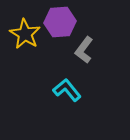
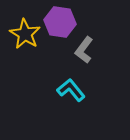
purple hexagon: rotated 12 degrees clockwise
cyan L-shape: moved 4 px right
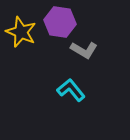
yellow star: moved 4 px left, 2 px up; rotated 8 degrees counterclockwise
gray L-shape: rotated 96 degrees counterclockwise
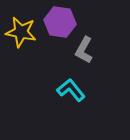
yellow star: rotated 12 degrees counterclockwise
gray L-shape: rotated 88 degrees clockwise
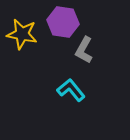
purple hexagon: moved 3 px right
yellow star: moved 1 px right, 2 px down
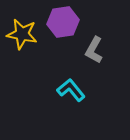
purple hexagon: rotated 16 degrees counterclockwise
gray L-shape: moved 10 px right
